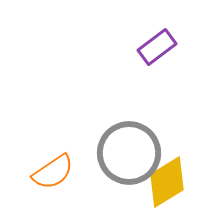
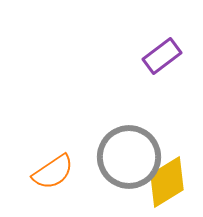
purple rectangle: moved 5 px right, 9 px down
gray circle: moved 4 px down
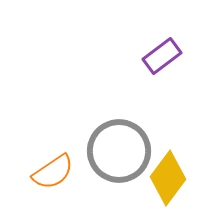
gray circle: moved 10 px left, 6 px up
yellow diamond: moved 1 px right, 4 px up; rotated 22 degrees counterclockwise
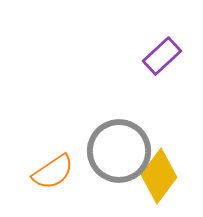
purple rectangle: rotated 6 degrees counterclockwise
yellow diamond: moved 9 px left, 2 px up
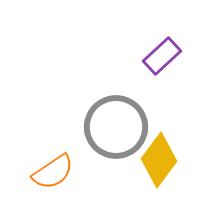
gray circle: moved 3 px left, 24 px up
yellow diamond: moved 16 px up
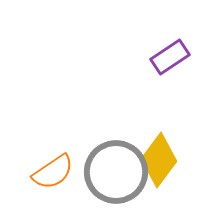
purple rectangle: moved 8 px right, 1 px down; rotated 9 degrees clockwise
gray circle: moved 45 px down
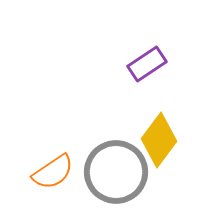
purple rectangle: moved 23 px left, 7 px down
yellow diamond: moved 20 px up
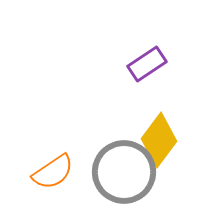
gray circle: moved 8 px right
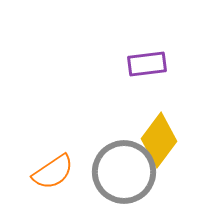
purple rectangle: rotated 27 degrees clockwise
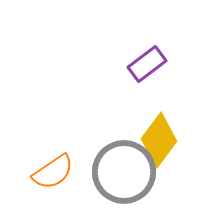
purple rectangle: rotated 30 degrees counterclockwise
